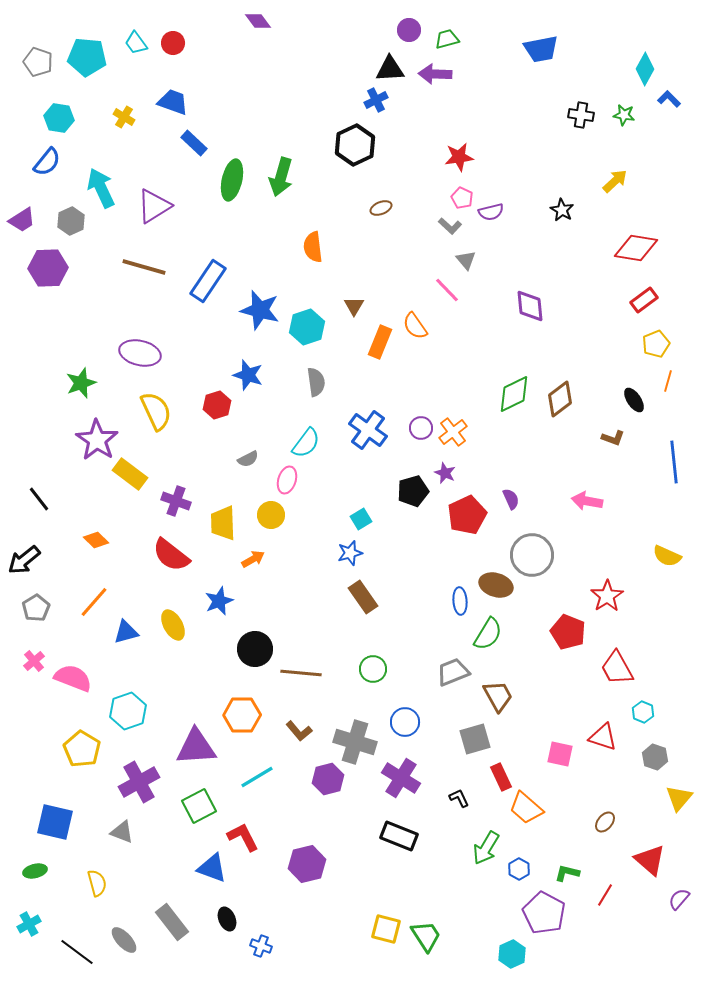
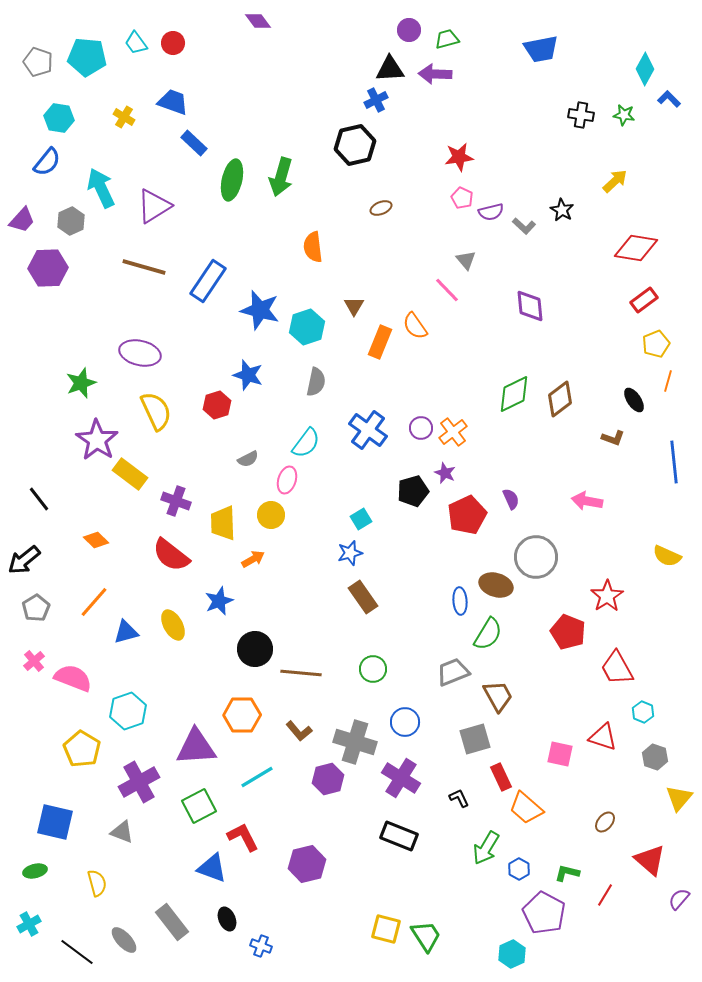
black hexagon at (355, 145): rotated 12 degrees clockwise
purple trapezoid at (22, 220): rotated 16 degrees counterclockwise
gray L-shape at (450, 226): moved 74 px right
gray semicircle at (316, 382): rotated 20 degrees clockwise
gray circle at (532, 555): moved 4 px right, 2 px down
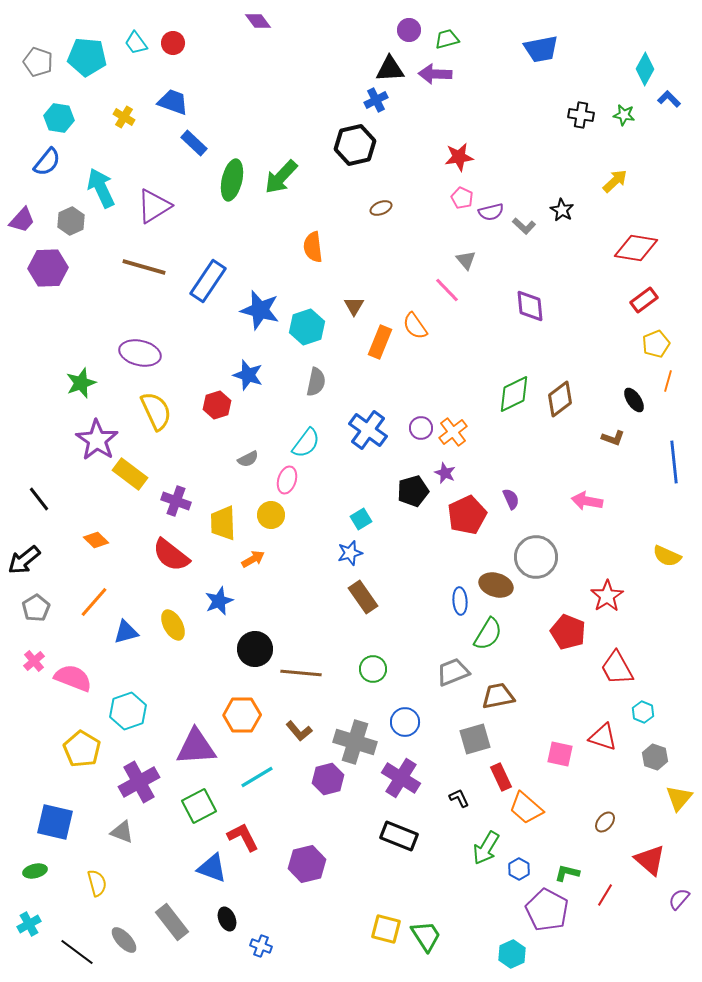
green arrow at (281, 177): rotated 27 degrees clockwise
brown trapezoid at (498, 696): rotated 72 degrees counterclockwise
purple pentagon at (544, 913): moved 3 px right, 3 px up
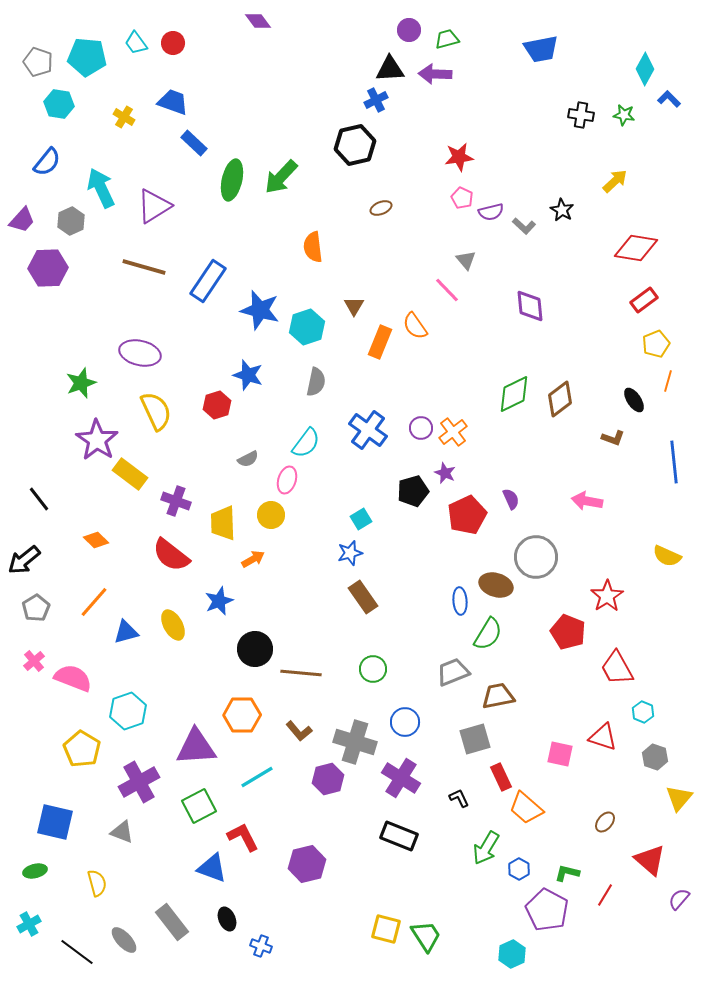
cyan hexagon at (59, 118): moved 14 px up
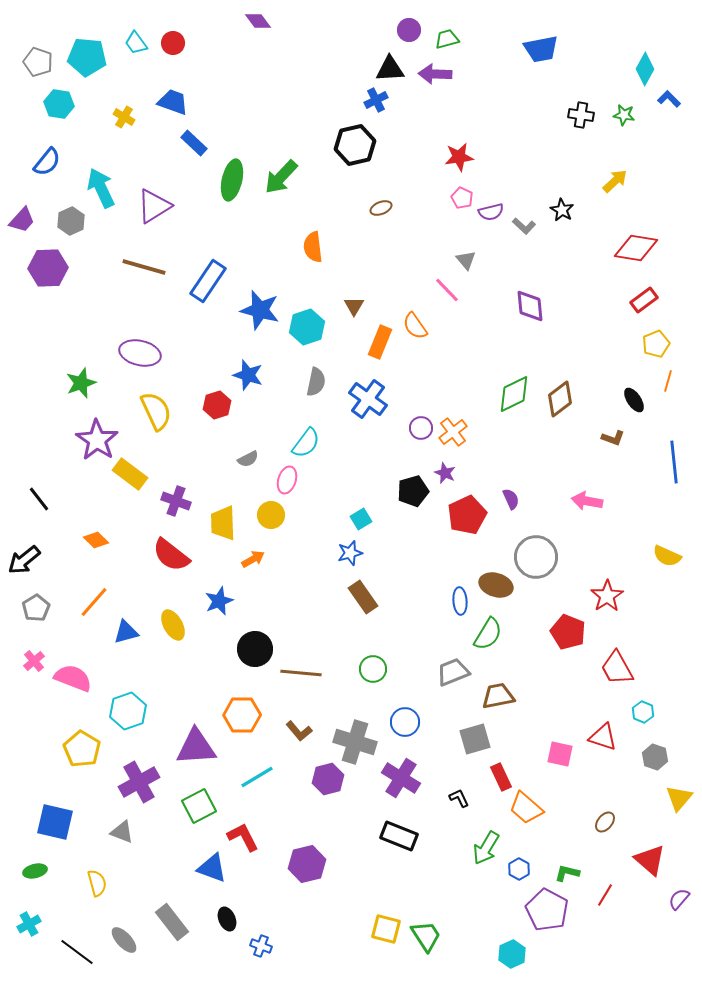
blue cross at (368, 430): moved 31 px up
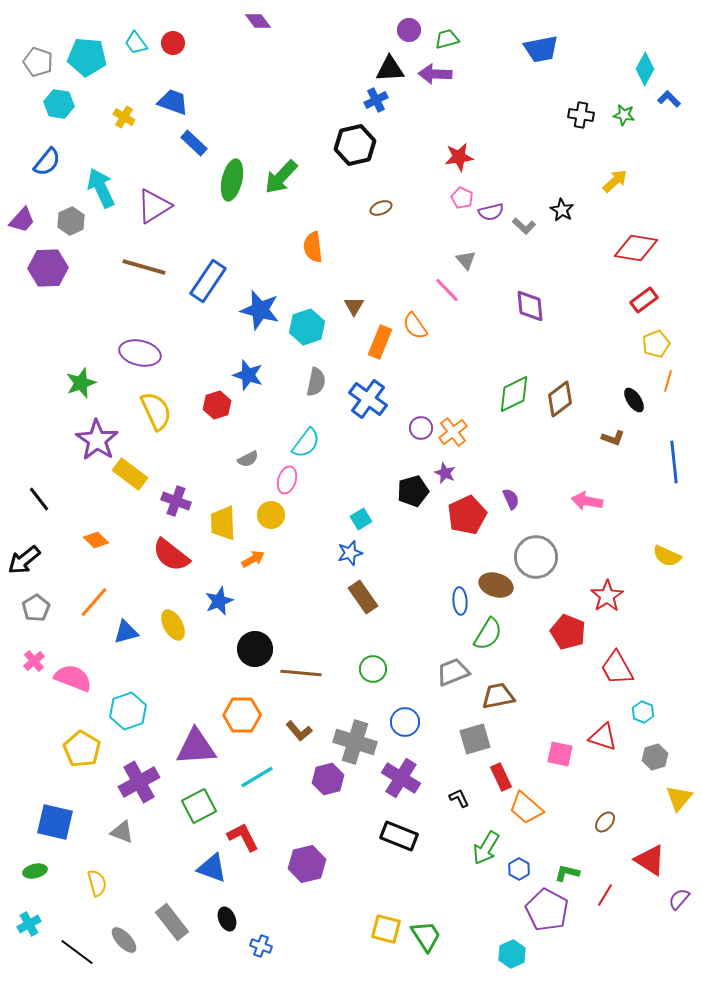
gray hexagon at (655, 757): rotated 25 degrees clockwise
red triangle at (650, 860): rotated 8 degrees counterclockwise
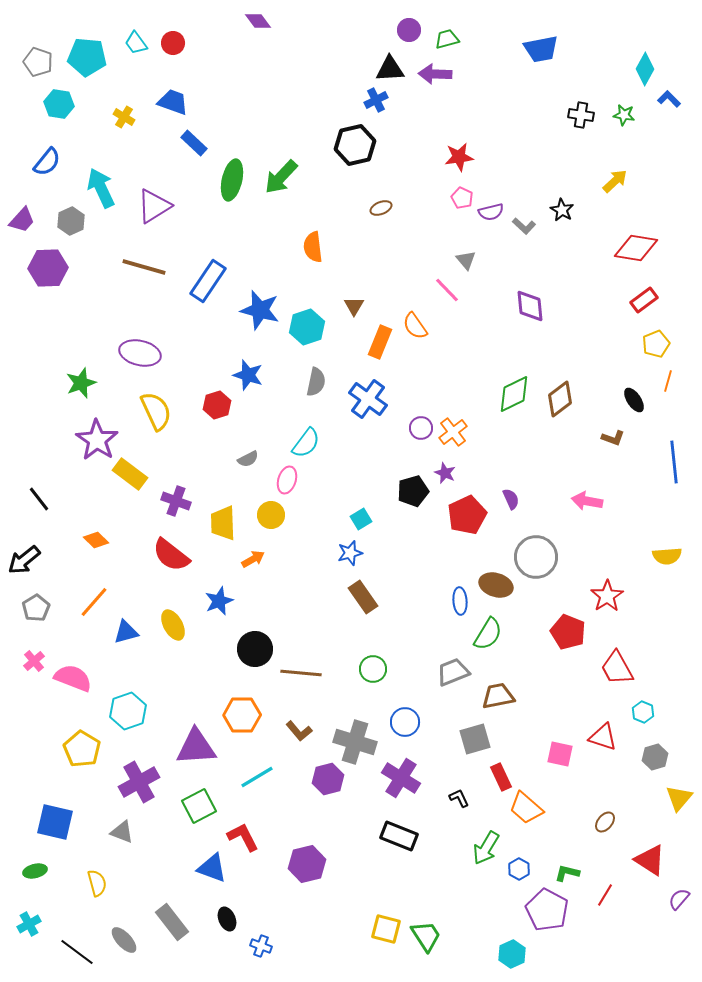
yellow semicircle at (667, 556): rotated 28 degrees counterclockwise
